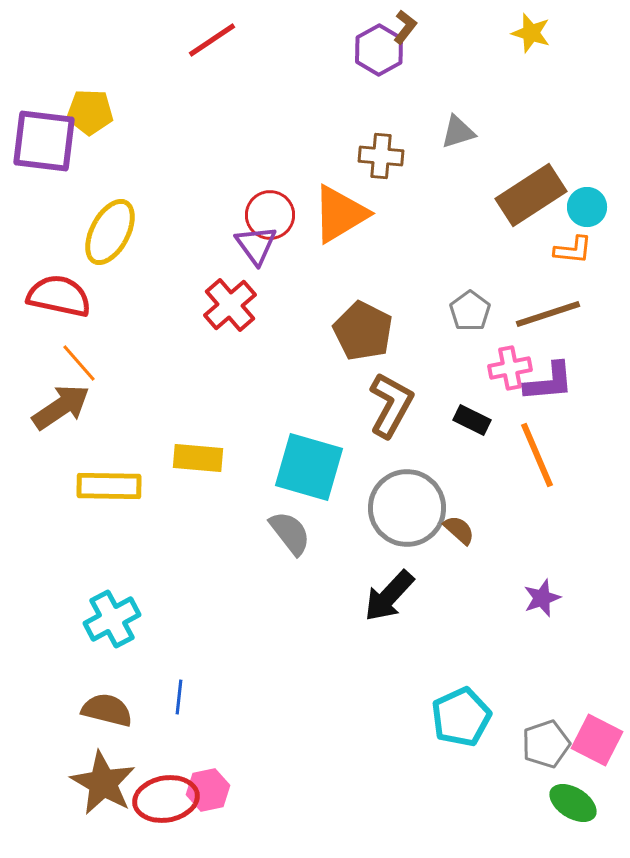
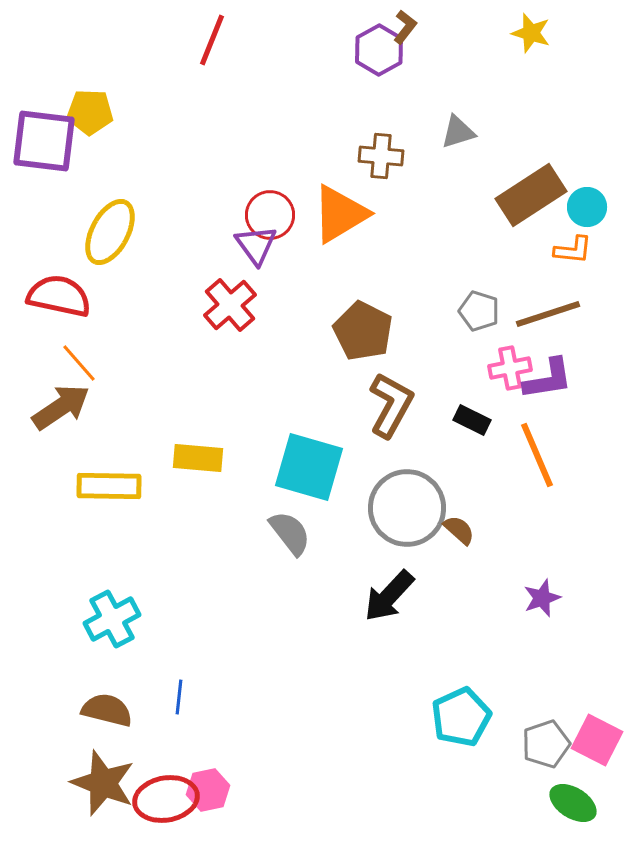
red line at (212, 40): rotated 34 degrees counterclockwise
gray pentagon at (470, 311): moved 9 px right; rotated 18 degrees counterclockwise
purple L-shape at (549, 382): moved 1 px left, 3 px up; rotated 4 degrees counterclockwise
brown star at (103, 783): rotated 8 degrees counterclockwise
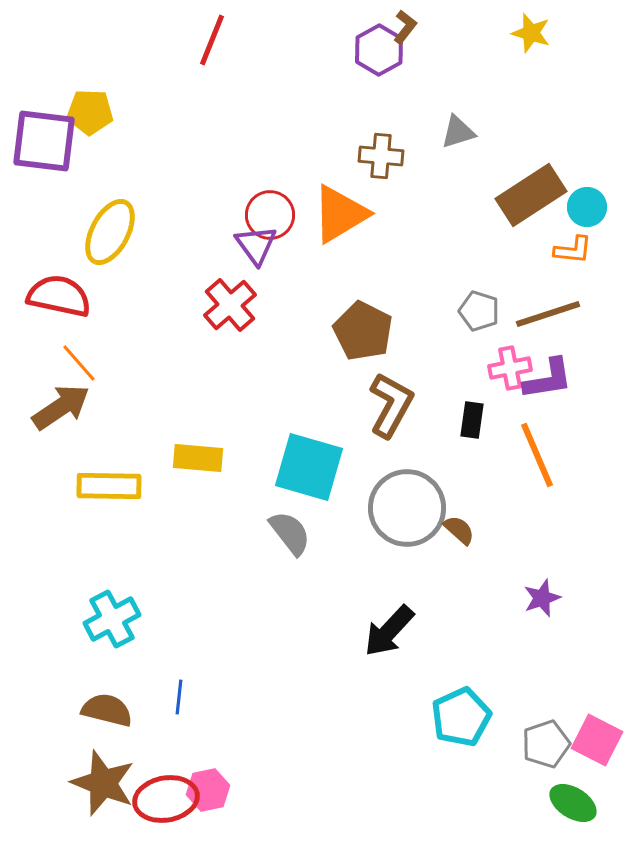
black rectangle at (472, 420): rotated 72 degrees clockwise
black arrow at (389, 596): moved 35 px down
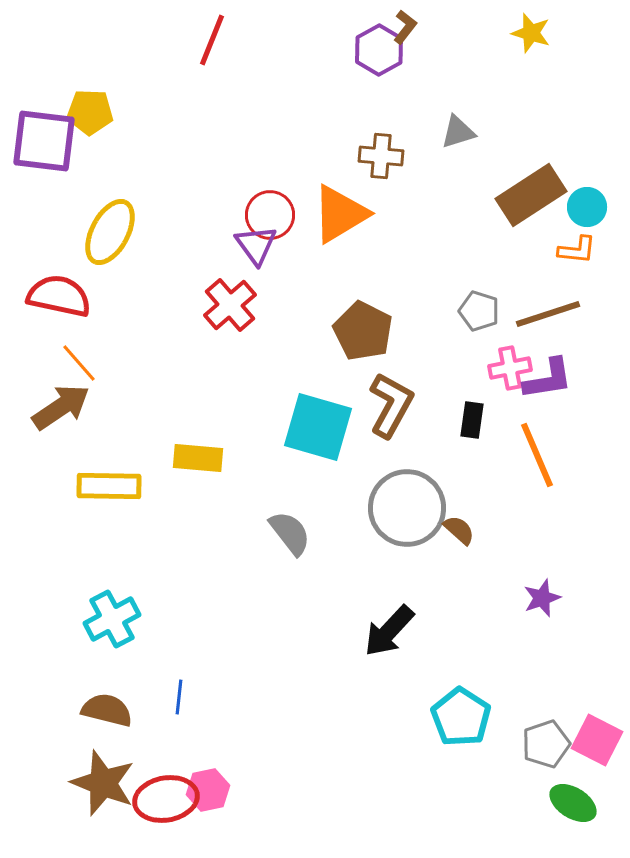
orange L-shape at (573, 250): moved 4 px right
cyan square at (309, 467): moved 9 px right, 40 px up
cyan pentagon at (461, 717): rotated 14 degrees counterclockwise
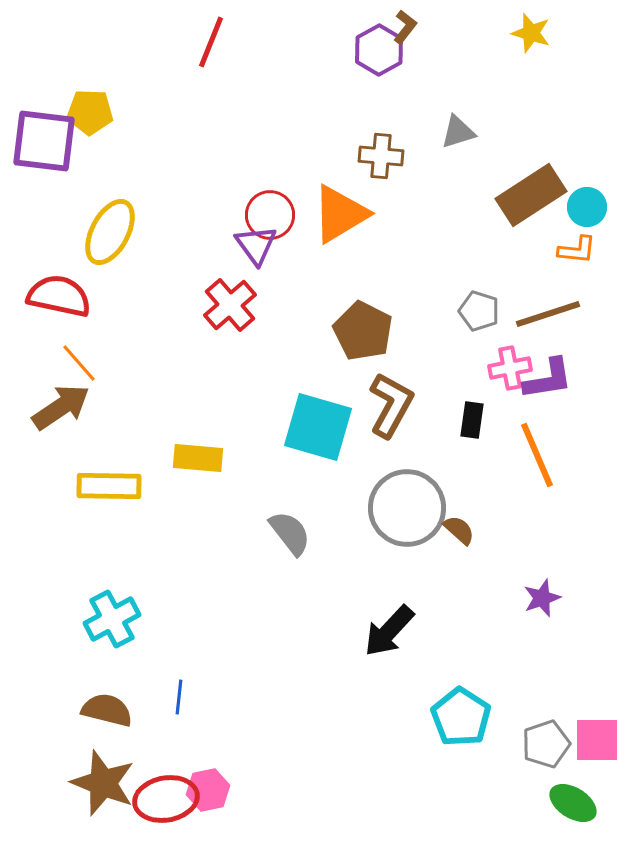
red line at (212, 40): moved 1 px left, 2 px down
pink square at (597, 740): rotated 27 degrees counterclockwise
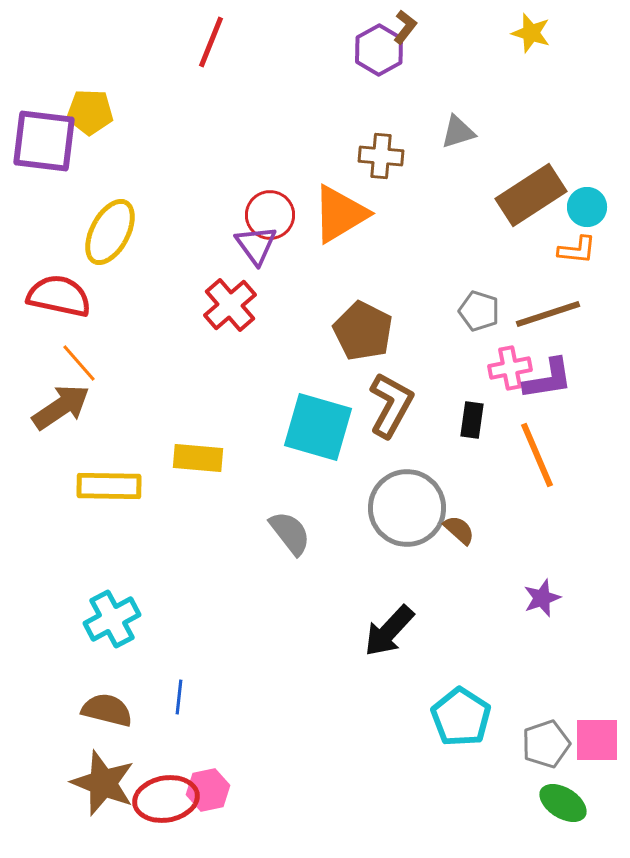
green ellipse at (573, 803): moved 10 px left
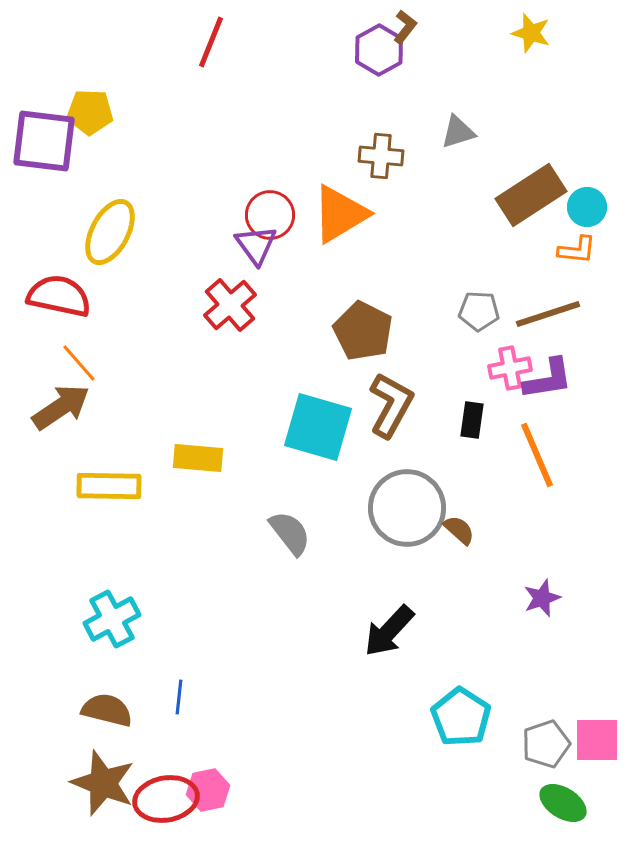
gray pentagon at (479, 311): rotated 15 degrees counterclockwise
